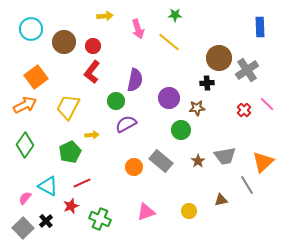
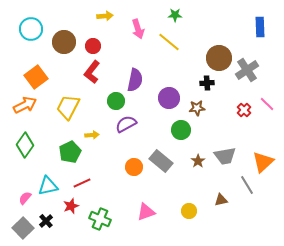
cyan triangle at (48, 186): rotated 40 degrees counterclockwise
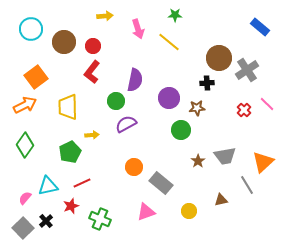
blue rectangle at (260, 27): rotated 48 degrees counterclockwise
yellow trapezoid at (68, 107): rotated 28 degrees counterclockwise
gray rectangle at (161, 161): moved 22 px down
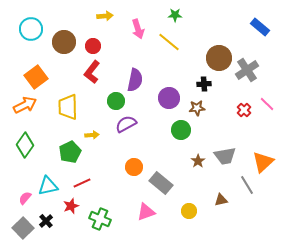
black cross at (207, 83): moved 3 px left, 1 px down
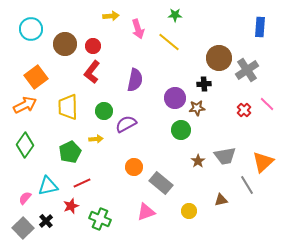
yellow arrow at (105, 16): moved 6 px right
blue rectangle at (260, 27): rotated 54 degrees clockwise
brown circle at (64, 42): moved 1 px right, 2 px down
purple circle at (169, 98): moved 6 px right
green circle at (116, 101): moved 12 px left, 10 px down
yellow arrow at (92, 135): moved 4 px right, 4 px down
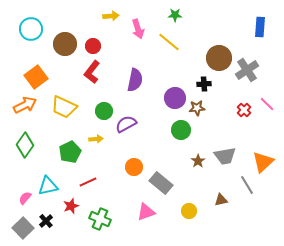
yellow trapezoid at (68, 107): moved 4 px left; rotated 64 degrees counterclockwise
red line at (82, 183): moved 6 px right, 1 px up
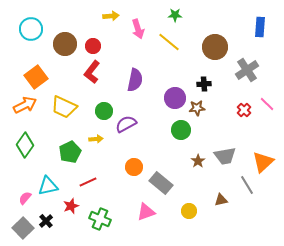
brown circle at (219, 58): moved 4 px left, 11 px up
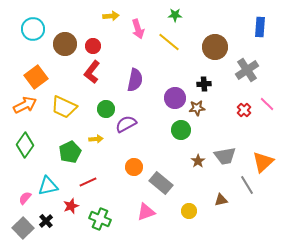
cyan circle at (31, 29): moved 2 px right
green circle at (104, 111): moved 2 px right, 2 px up
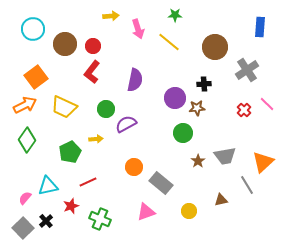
green circle at (181, 130): moved 2 px right, 3 px down
green diamond at (25, 145): moved 2 px right, 5 px up
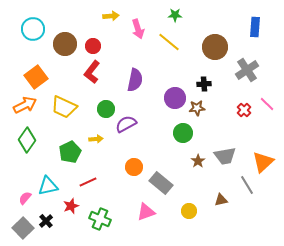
blue rectangle at (260, 27): moved 5 px left
